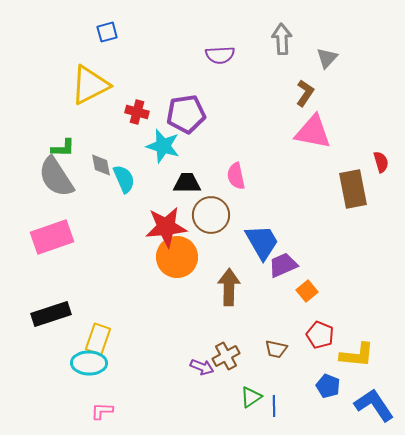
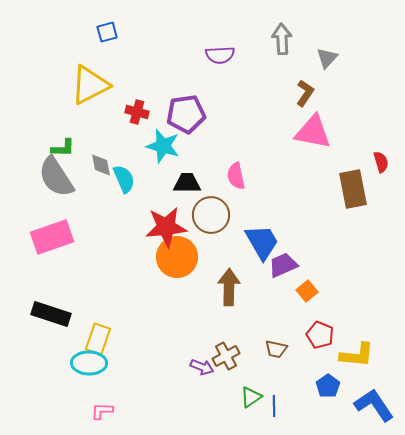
black rectangle: rotated 36 degrees clockwise
blue pentagon: rotated 15 degrees clockwise
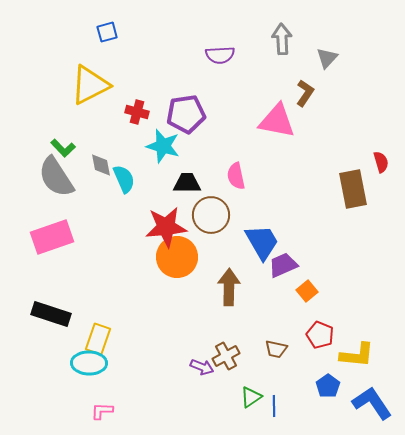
pink triangle: moved 36 px left, 11 px up
green L-shape: rotated 45 degrees clockwise
blue L-shape: moved 2 px left, 2 px up
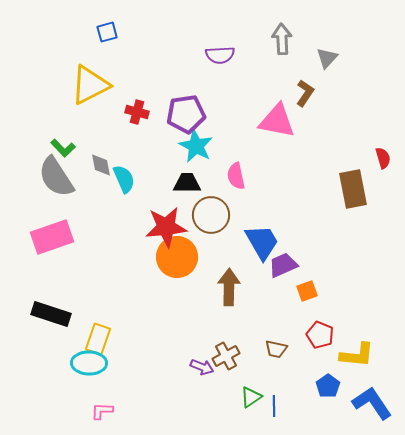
cyan star: moved 33 px right; rotated 12 degrees clockwise
red semicircle: moved 2 px right, 4 px up
orange square: rotated 20 degrees clockwise
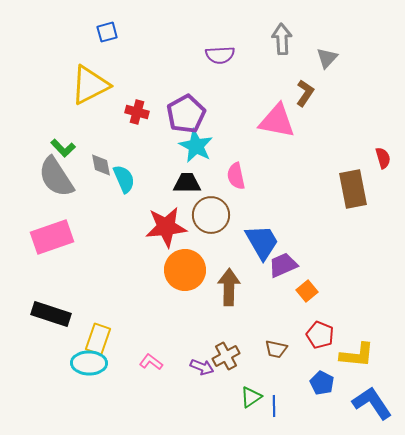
purple pentagon: rotated 21 degrees counterclockwise
orange circle: moved 8 px right, 13 px down
orange square: rotated 20 degrees counterclockwise
blue pentagon: moved 6 px left, 3 px up; rotated 10 degrees counterclockwise
pink L-shape: moved 49 px right, 49 px up; rotated 35 degrees clockwise
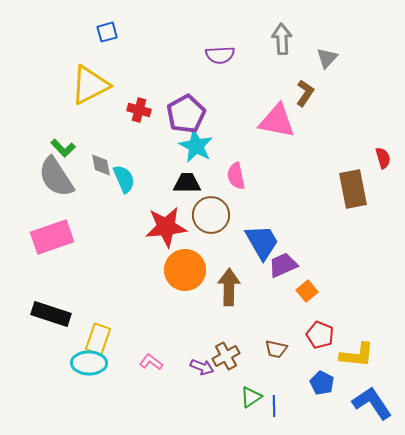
red cross: moved 2 px right, 2 px up
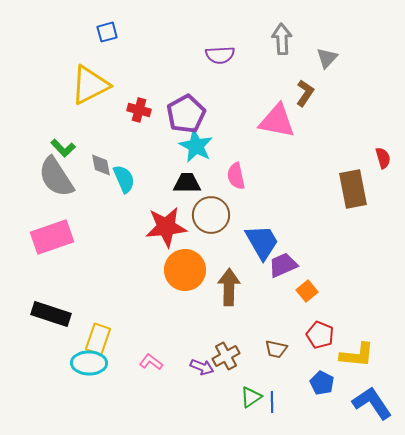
blue line: moved 2 px left, 4 px up
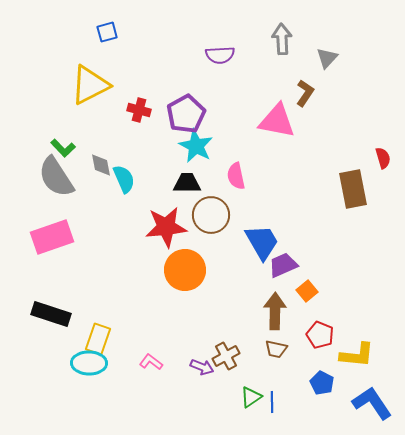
brown arrow: moved 46 px right, 24 px down
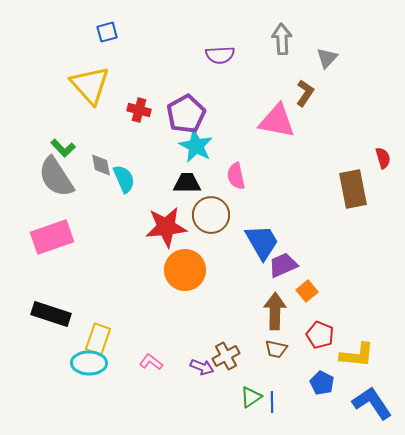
yellow triangle: rotated 45 degrees counterclockwise
